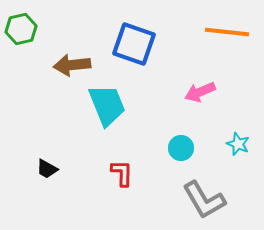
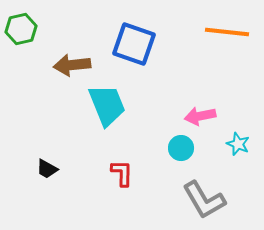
pink arrow: moved 24 px down; rotated 12 degrees clockwise
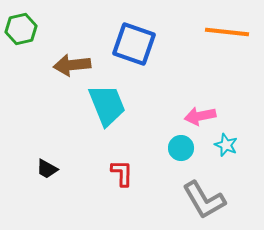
cyan star: moved 12 px left, 1 px down
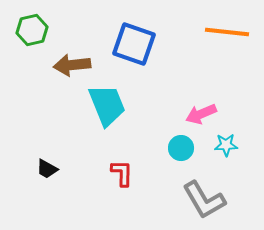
green hexagon: moved 11 px right, 1 px down
pink arrow: moved 1 px right, 2 px up; rotated 12 degrees counterclockwise
cyan star: rotated 25 degrees counterclockwise
